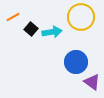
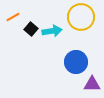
cyan arrow: moved 1 px up
purple triangle: moved 2 px down; rotated 36 degrees counterclockwise
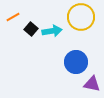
purple triangle: rotated 12 degrees clockwise
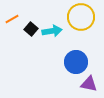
orange line: moved 1 px left, 2 px down
purple triangle: moved 3 px left
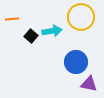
orange line: rotated 24 degrees clockwise
black square: moved 7 px down
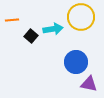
orange line: moved 1 px down
cyan arrow: moved 1 px right, 2 px up
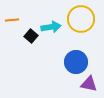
yellow circle: moved 2 px down
cyan arrow: moved 2 px left, 2 px up
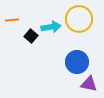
yellow circle: moved 2 px left
blue circle: moved 1 px right
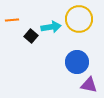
purple triangle: moved 1 px down
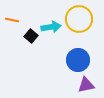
orange line: rotated 16 degrees clockwise
blue circle: moved 1 px right, 2 px up
purple triangle: moved 3 px left; rotated 24 degrees counterclockwise
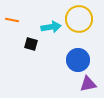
black square: moved 8 px down; rotated 24 degrees counterclockwise
purple triangle: moved 2 px right, 1 px up
